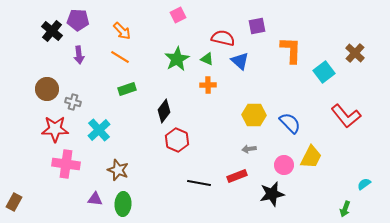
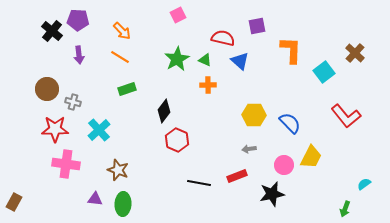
green triangle: moved 2 px left, 1 px down
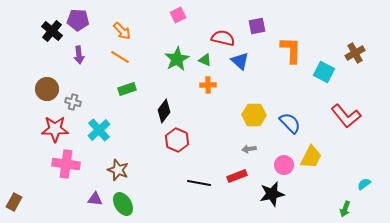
brown cross: rotated 18 degrees clockwise
cyan square: rotated 25 degrees counterclockwise
green ellipse: rotated 35 degrees counterclockwise
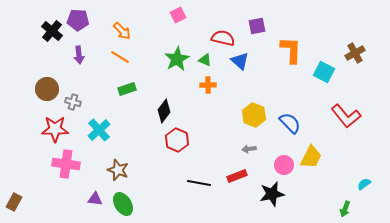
yellow hexagon: rotated 20 degrees clockwise
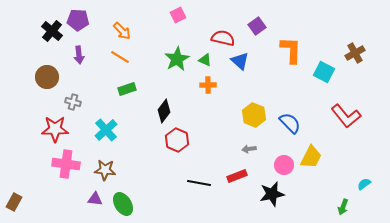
purple square: rotated 24 degrees counterclockwise
brown circle: moved 12 px up
cyan cross: moved 7 px right
brown star: moved 13 px left; rotated 15 degrees counterclockwise
green arrow: moved 2 px left, 2 px up
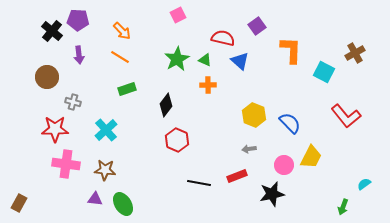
black diamond: moved 2 px right, 6 px up
brown rectangle: moved 5 px right, 1 px down
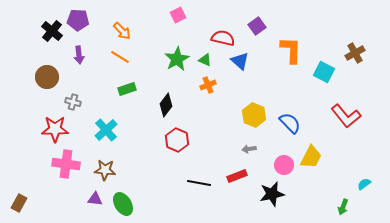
orange cross: rotated 21 degrees counterclockwise
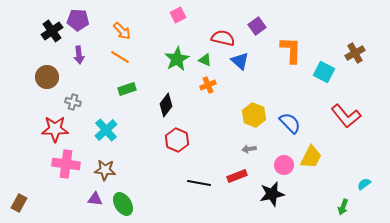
black cross: rotated 15 degrees clockwise
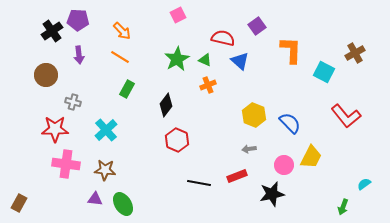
brown circle: moved 1 px left, 2 px up
green rectangle: rotated 42 degrees counterclockwise
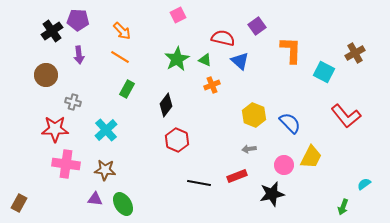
orange cross: moved 4 px right
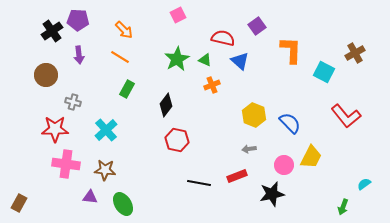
orange arrow: moved 2 px right, 1 px up
red hexagon: rotated 10 degrees counterclockwise
purple triangle: moved 5 px left, 2 px up
